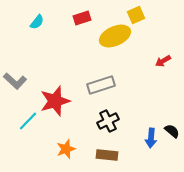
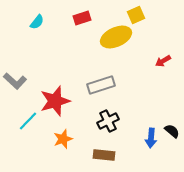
yellow ellipse: moved 1 px right, 1 px down
orange star: moved 3 px left, 10 px up
brown rectangle: moved 3 px left
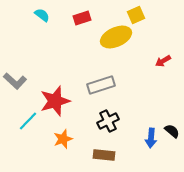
cyan semicircle: moved 5 px right, 7 px up; rotated 91 degrees counterclockwise
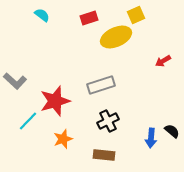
red rectangle: moved 7 px right
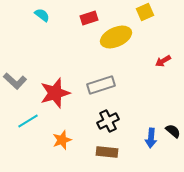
yellow square: moved 9 px right, 3 px up
red star: moved 8 px up
cyan line: rotated 15 degrees clockwise
black semicircle: moved 1 px right
orange star: moved 1 px left, 1 px down
brown rectangle: moved 3 px right, 3 px up
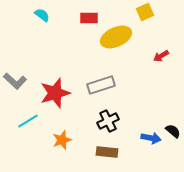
red rectangle: rotated 18 degrees clockwise
red arrow: moved 2 px left, 5 px up
blue arrow: rotated 84 degrees counterclockwise
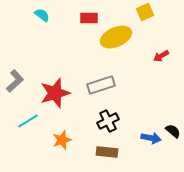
gray L-shape: rotated 85 degrees counterclockwise
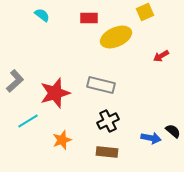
gray rectangle: rotated 32 degrees clockwise
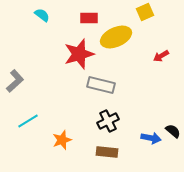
red star: moved 24 px right, 39 px up
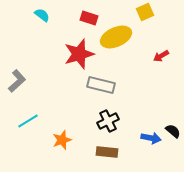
red rectangle: rotated 18 degrees clockwise
gray L-shape: moved 2 px right
